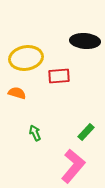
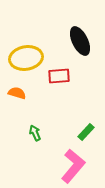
black ellipse: moved 5 px left; rotated 60 degrees clockwise
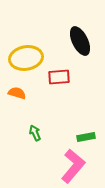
red rectangle: moved 1 px down
green rectangle: moved 5 px down; rotated 36 degrees clockwise
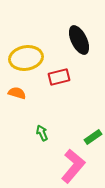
black ellipse: moved 1 px left, 1 px up
red rectangle: rotated 10 degrees counterclockwise
green arrow: moved 7 px right
green rectangle: moved 7 px right; rotated 24 degrees counterclockwise
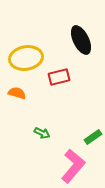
black ellipse: moved 2 px right
green arrow: rotated 140 degrees clockwise
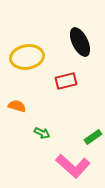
black ellipse: moved 1 px left, 2 px down
yellow ellipse: moved 1 px right, 1 px up
red rectangle: moved 7 px right, 4 px down
orange semicircle: moved 13 px down
pink L-shape: rotated 92 degrees clockwise
